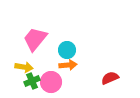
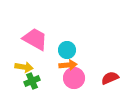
pink trapezoid: rotated 80 degrees clockwise
pink circle: moved 23 px right, 4 px up
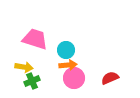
pink trapezoid: rotated 12 degrees counterclockwise
cyan circle: moved 1 px left
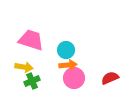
pink trapezoid: moved 4 px left, 1 px down
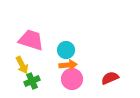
yellow arrow: moved 2 px left, 2 px up; rotated 54 degrees clockwise
pink circle: moved 2 px left, 1 px down
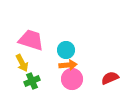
yellow arrow: moved 2 px up
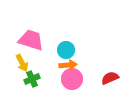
green cross: moved 2 px up
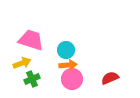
yellow arrow: rotated 84 degrees counterclockwise
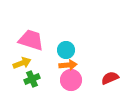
pink circle: moved 1 px left, 1 px down
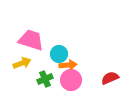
cyan circle: moved 7 px left, 4 px down
green cross: moved 13 px right
